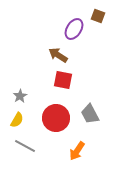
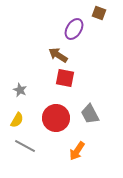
brown square: moved 1 px right, 3 px up
red square: moved 2 px right, 2 px up
gray star: moved 6 px up; rotated 16 degrees counterclockwise
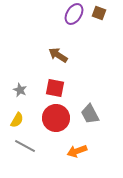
purple ellipse: moved 15 px up
red square: moved 10 px left, 10 px down
orange arrow: rotated 36 degrees clockwise
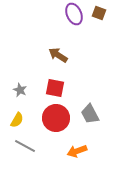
purple ellipse: rotated 55 degrees counterclockwise
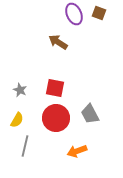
brown arrow: moved 13 px up
gray line: rotated 75 degrees clockwise
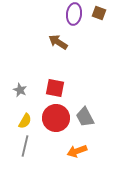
purple ellipse: rotated 30 degrees clockwise
gray trapezoid: moved 5 px left, 3 px down
yellow semicircle: moved 8 px right, 1 px down
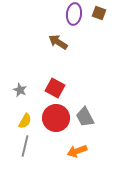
red square: rotated 18 degrees clockwise
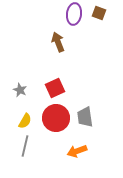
brown arrow: rotated 36 degrees clockwise
red square: rotated 36 degrees clockwise
gray trapezoid: rotated 20 degrees clockwise
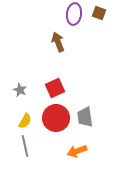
gray line: rotated 25 degrees counterclockwise
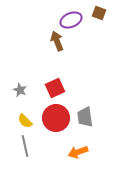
purple ellipse: moved 3 px left, 6 px down; rotated 60 degrees clockwise
brown arrow: moved 1 px left, 1 px up
yellow semicircle: rotated 105 degrees clockwise
orange arrow: moved 1 px right, 1 px down
